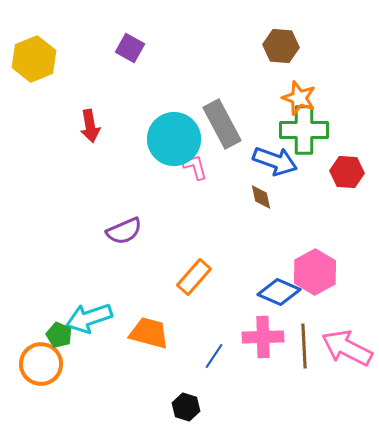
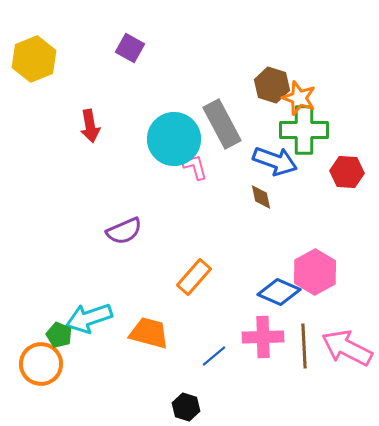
brown hexagon: moved 9 px left, 39 px down; rotated 12 degrees clockwise
blue line: rotated 16 degrees clockwise
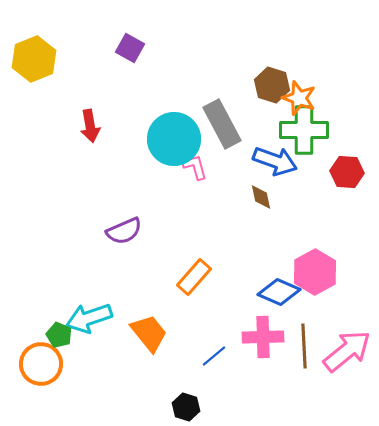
orange trapezoid: rotated 36 degrees clockwise
pink arrow: moved 3 px down; rotated 114 degrees clockwise
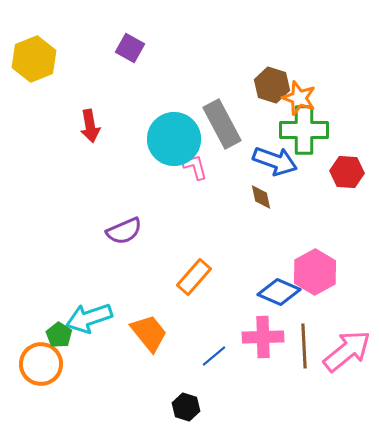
green pentagon: rotated 10 degrees clockwise
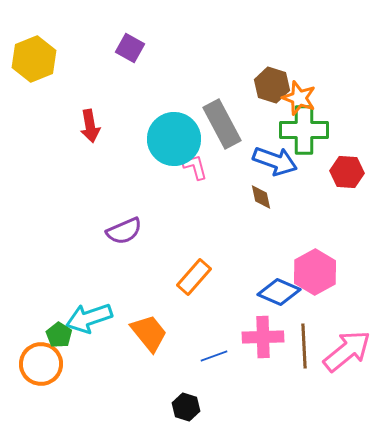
blue line: rotated 20 degrees clockwise
